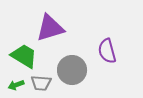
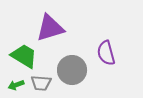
purple semicircle: moved 1 px left, 2 px down
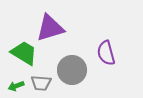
green trapezoid: moved 3 px up
green arrow: moved 1 px down
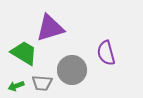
gray trapezoid: moved 1 px right
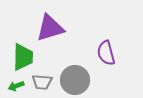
green trapezoid: moved 1 px left, 4 px down; rotated 60 degrees clockwise
gray circle: moved 3 px right, 10 px down
gray trapezoid: moved 1 px up
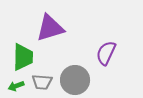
purple semicircle: rotated 40 degrees clockwise
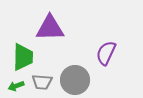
purple triangle: rotated 16 degrees clockwise
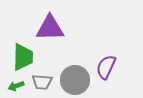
purple semicircle: moved 14 px down
